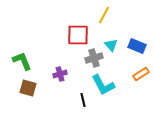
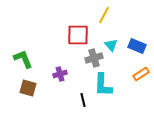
green L-shape: moved 1 px right, 2 px up
cyan L-shape: rotated 30 degrees clockwise
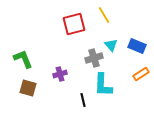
yellow line: rotated 60 degrees counterclockwise
red square: moved 4 px left, 11 px up; rotated 15 degrees counterclockwise
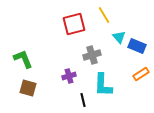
cyan triangle: moved 8 px right, 8 px up
gray cross: moved 2 px left, 3 px up
purple cross: moved 9 px right, 2 px down
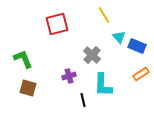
red square: moved 17 px left
gray cross: rotated 30 degrees counterclockwise
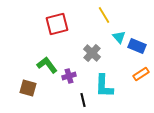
gray cross: moved 2 px up
green L-shape: moved 24 px right, 6 px down; rotated 15 degrees counterclockwise
cyan L-shape: moved 1 px right, 1 px down
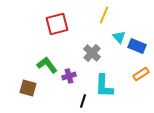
yellow line: rotated 54 degrees clockwise
black line: moved 1 px down; rotated 32 degrees clockwise
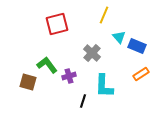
brown square: moved 6 px up
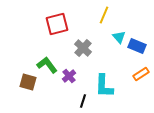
gray cross: moved 9 px left, 5 px up
purple cross: rotated 24 degrees counterclockwise
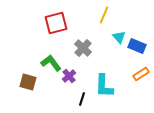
red square: moved 1 px left, 1 px up
green L-shape: moved 4 px right, 2 px up
black line: moved 1 px left, 2 px up
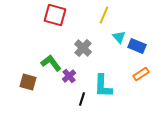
red square: moved 1 px left, 8 px up; rotated 30 degrees clockwise
cyan L-shape: moved 1 px left
